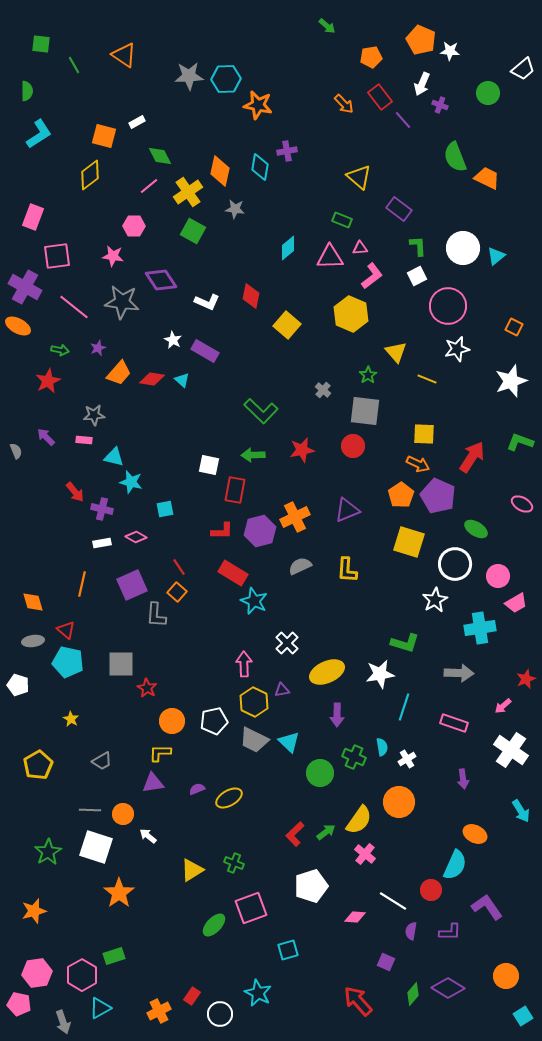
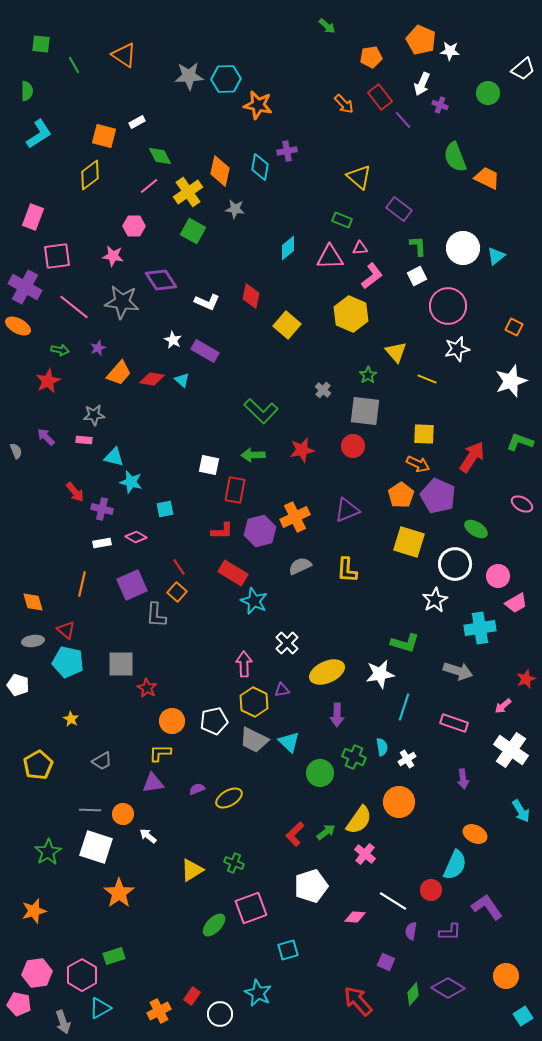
gray arrow at (459, 673): moved 1 px left, 2 px up; rotated 16 degrees clockwise
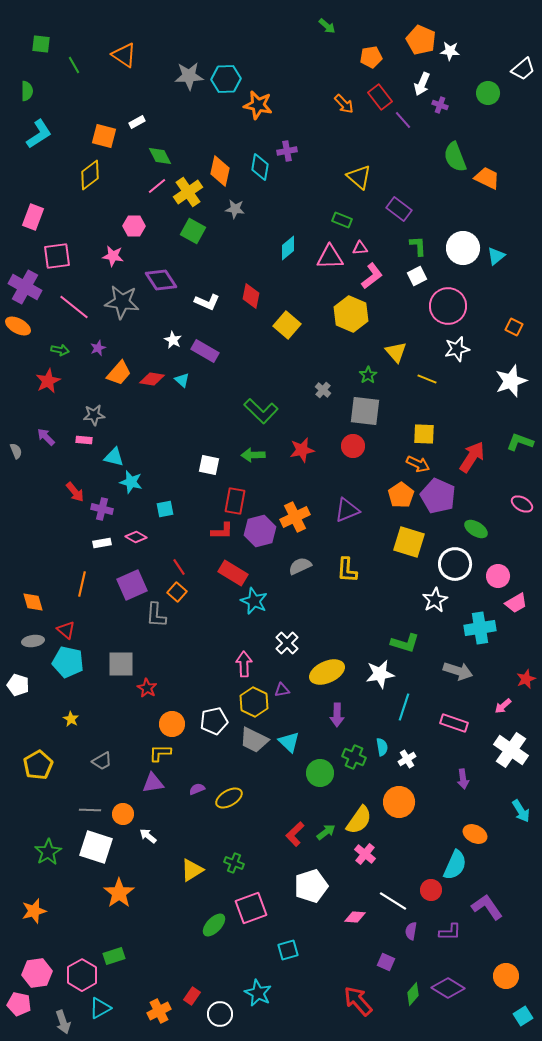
pink line at (149, 186): moved 8 px right
red rectangle at (235, 490): moved 11 px down
orange circle at (172, 721): moved 3 px down
